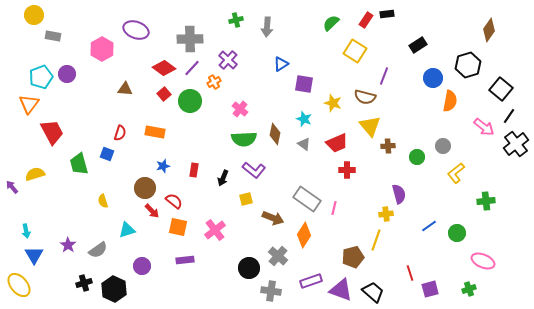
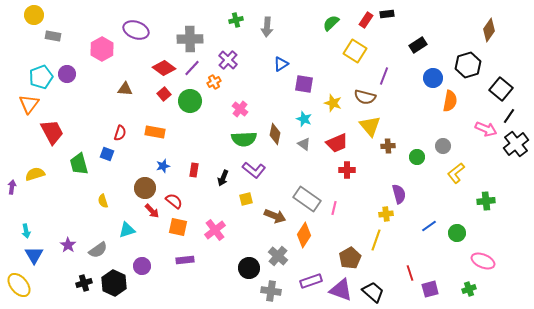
pink arrow at (484, 127): moved 2 px right, 2 px down; rotated 15 degrees counterclockwise
purple arrow at (12, 187): rotated 48 degrees clockwise
brown arrow at (273, 218): moved 2 px right, 2 px up
brown pentagon at (353, 257): moved 3 px left, 1 px down; rotated 15 degrees counterclockwise
black hexagon at (114, 289): moved 6 px up
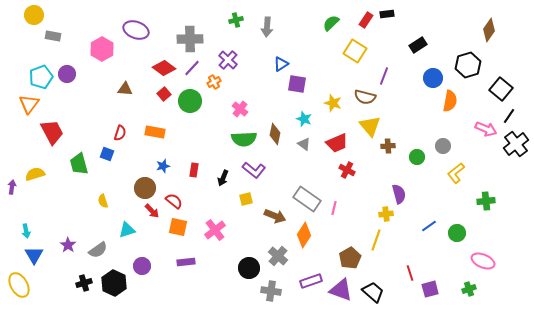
purple square at (304, 84): moved 7 px left
red cross at (347, 170): rotated 28 degrees clockwise
purple rectangle at (185, 260): moved 1 px right, 2 px down
yellow ellipse at (19, 285): rotated 10 degrees clockwise
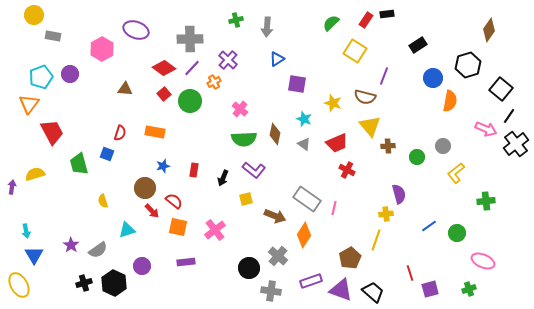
blue triangle at (281, 64): moved 4 px left, 5 px up
purple circle at (67, 74): moved 3 px right
purple star at (68, 245): moved 3 px right
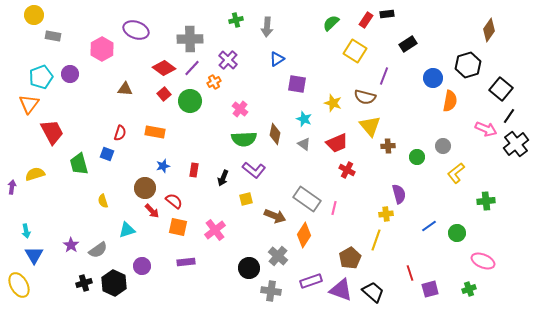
black rectangle at (418, 45): moved 10 px left, 1 px up
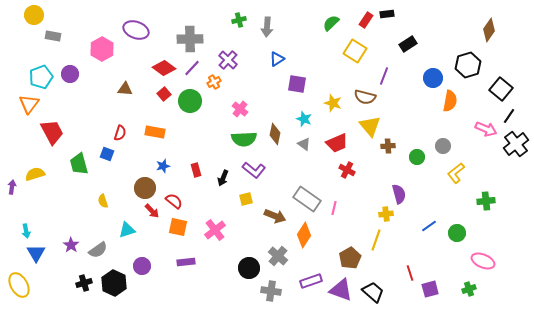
green cross at (236, 20): moved 3 px right
red rectangle at (194, 170): moved 2 px right; rotated 24 degrees counterclockwise
blue triangle at (34, 255): moved 2 px right, 2 px up
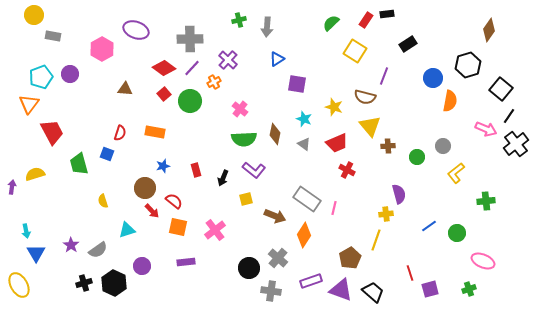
yellow star at (333, 103): moved 1 px right, 4 px down
gray cross at (278, 256): moved 2 px down
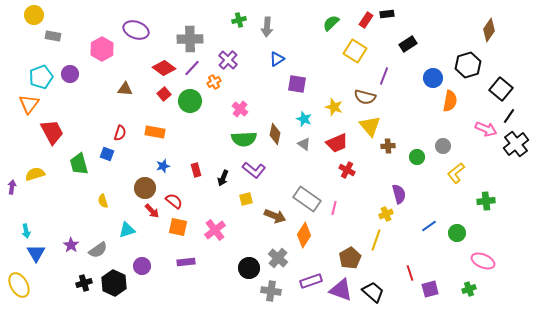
yellow cross at (386, 214): rotated 16 degrees counterclockwise
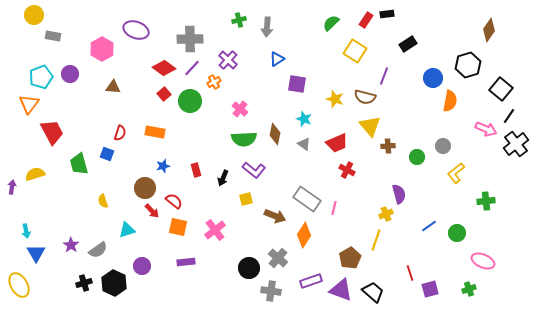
brown triangle at (125, 89): moved 12 px left, 2 px up
yellow star at (334, 107): moved 1 px right, 8 px up
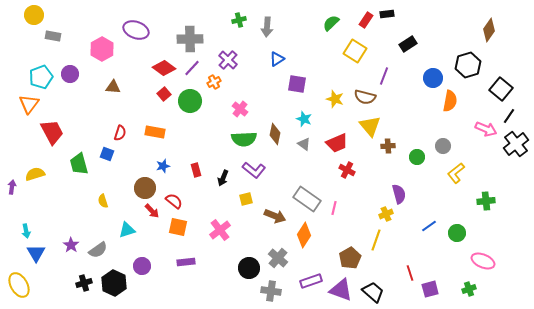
pink cross at (215, 230): moved 5 px right
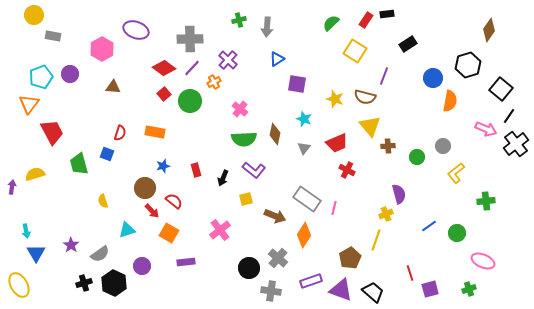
gray triangle at (304, 144): moved 4 px down; rotated 32 degrees clockwise
orange square at (178, 227): moved 9 px left, 6 px down; rotated 18 degrees clockwise
gray semicircle at (98, 250): moved 2 px right, 4 px down
